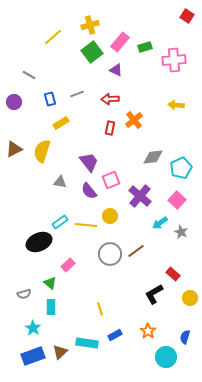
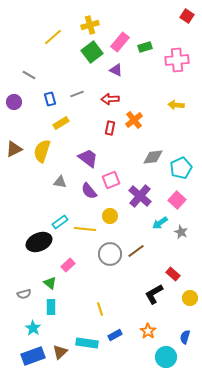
pink cross at (174, 60): moved 3 px right
purple trapezoid at (89, 162): moved 1 px left, 4 px up; rotated 15 degrees counterclockwise
yellow line at (86, 225): moved 1 px left, 4 px down
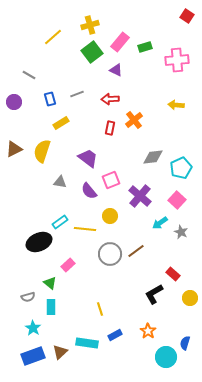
gray semicircle at (24, 294): moved 4 px right, 3 px down
blue semicircle at (185, 337): moved 6 px down
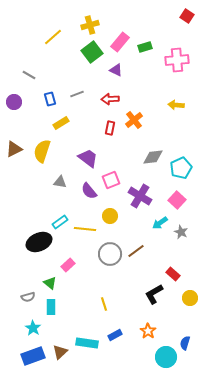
purple cross at (140, 196): rotated 10 degrees counterclockwise
yellow line at (100, 309): moved 4 px right, 5 px up
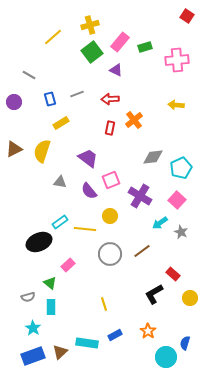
brown line at (136, 251): moved 6 px right
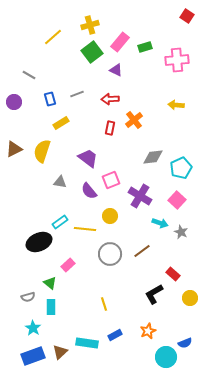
cyan arrow at (160, 223): rotated 126 degrees counterclockwise
orange star at (148, 331): rotated 14 degrees clockwise
blue semicircle at (185, 343): rotated 128 degrees counterclockwise
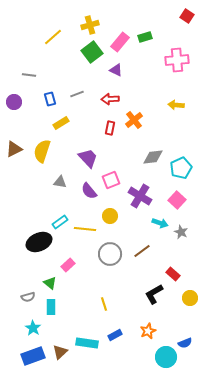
green rectangle at (145, 47): moved 10 px up
gray line at (29, 75): rotated 24 degrees counterclockwise
purple trapezoid at (88, 158): rotated 10 degrees clockwise
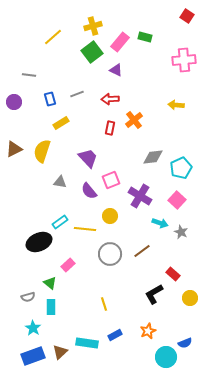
yellow cross at (90, 25): moved 3 px right, 1 px down
green rectangle at (145, 37): rotated 32 degrees clockwise
pink cross at (177, 60): moved 7 px right
